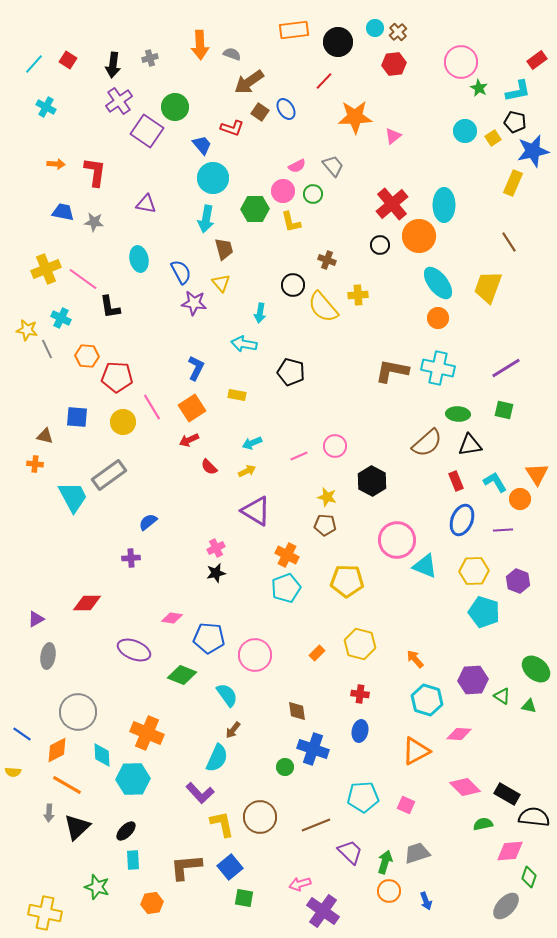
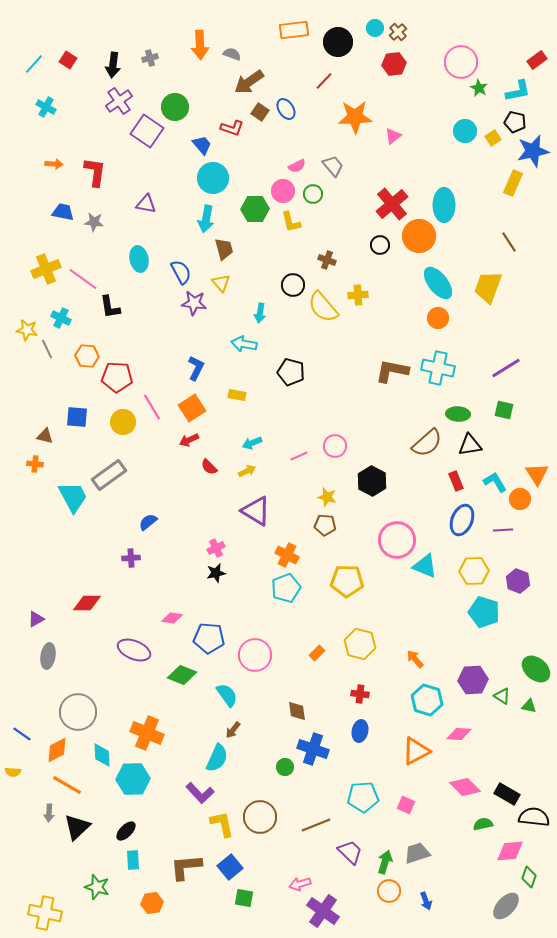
orange arrow at (56, 164): moved 2 px left
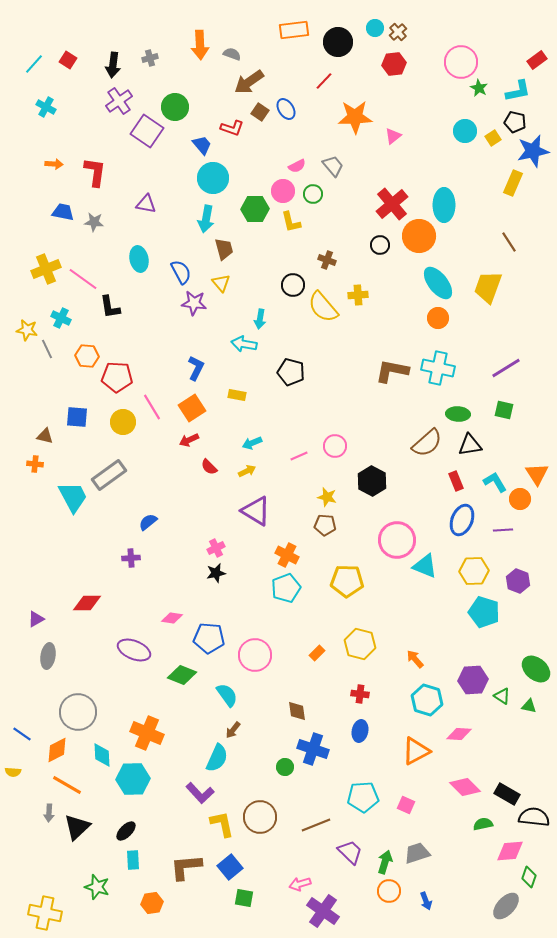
cyan arrow at (260, 313): moved 6 px down
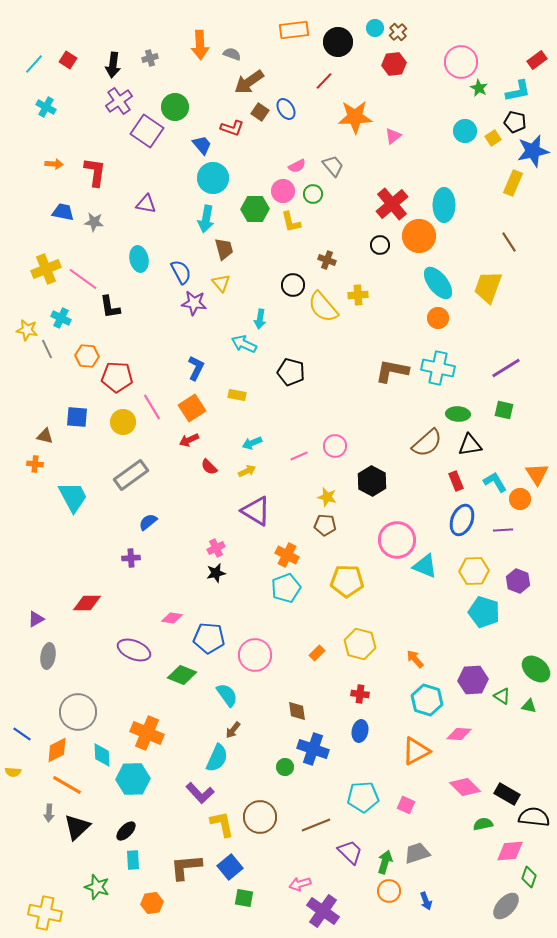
cyan arrow at (244, 344): rotated 15 degrees clockwise
gray rectangle at (109, 475): moved 22 px right
